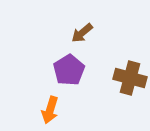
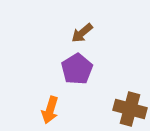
purple pentagon: moved 8 px right, 1 px up
brown cross: moved 31 px down
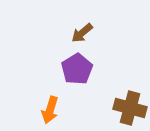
brown cross: moved 1 px up
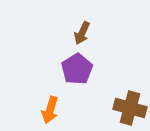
brown arrow: rotated 25 degrees counterclockwise
